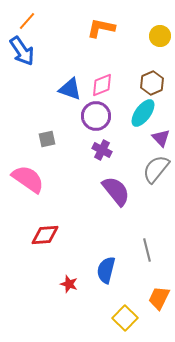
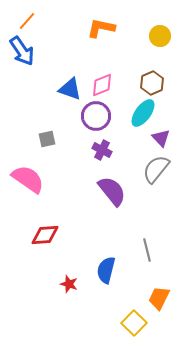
purple semicircle: moved 4 px left
yellow square: moved 9 px right, 5 px down
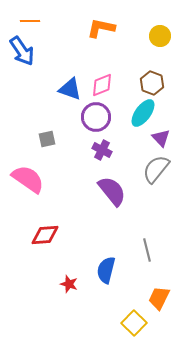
orange line: moved 3 px right; rotated 48 degrees clockwise
brown hexagon: rotated 15 degrees counterclockwise
purple circle: moved 1 px down
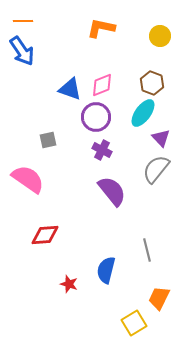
orange line: moved 7 px left
gray square: moved 1 px right, 1 px down
yellow square: rotated 15 degrees clockwise
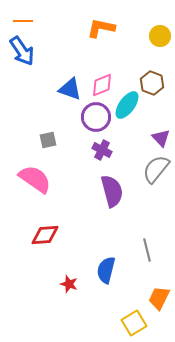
cyan ellipse: moved 16 px left, 8 px up
pink semicircle: moved 7 px right
purple semicircle: rotated 24 degrees clockwise
